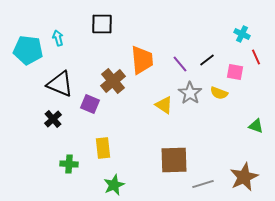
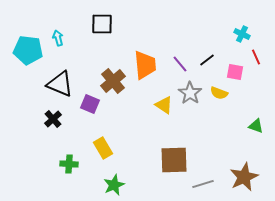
orange trapezoid: moved 3 px right, 5 px down
yellow rectangle: rotated 25 degrees counterclockwise
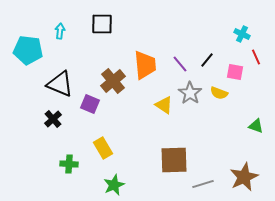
cyan arrow: moved 2 px right, 7 px up; rotated 21 degrees clockwise
black line: rotated 14 degrees counterclockwise
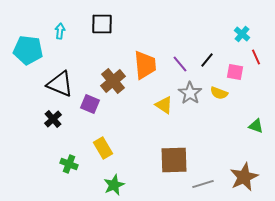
cyan cross: rotated 14 degrees clockwise
green cross: rotated 18 degrees clockwise
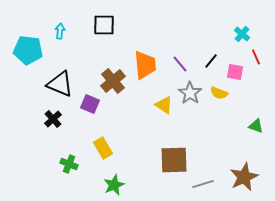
black square: moved 2 px right, 1 px down
black line: moved 4 px right, 1 px down
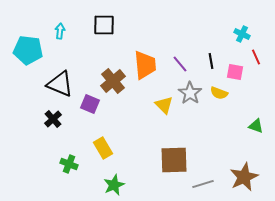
cyan cross: rotated 14 degrees counterclockwise
black line: rotated 49 degrees counterclockwise
yellow triangle: rotated 12 degrees clockwise
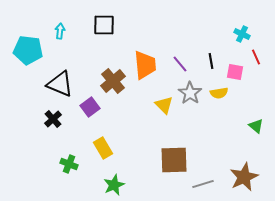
yellow semicircle: rotated 30 degrees counterclockwise
purple square: moved 3 px down; rotated 30 degrees clockwise
green triangle: rotated 21 degrees clockwise
